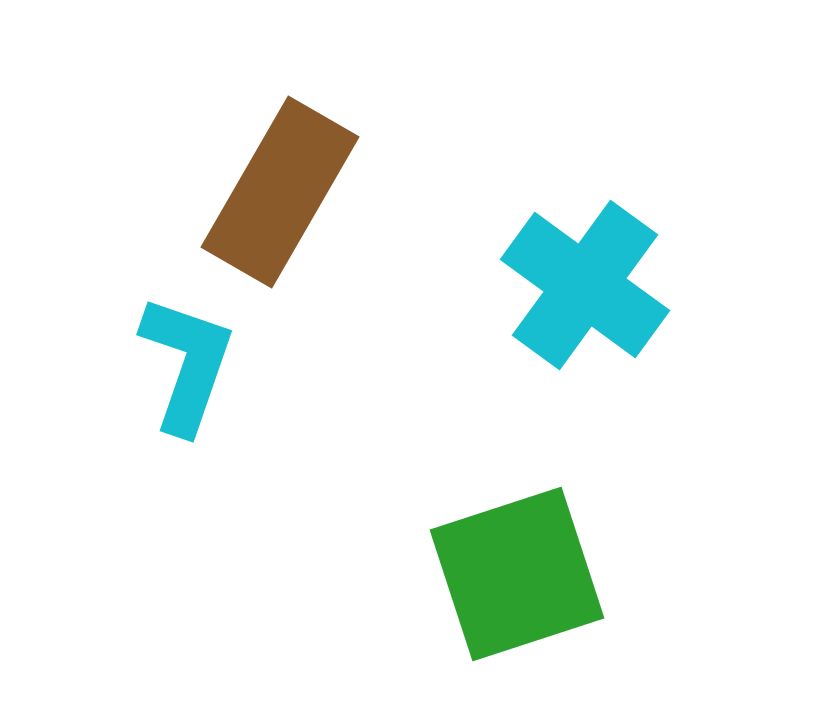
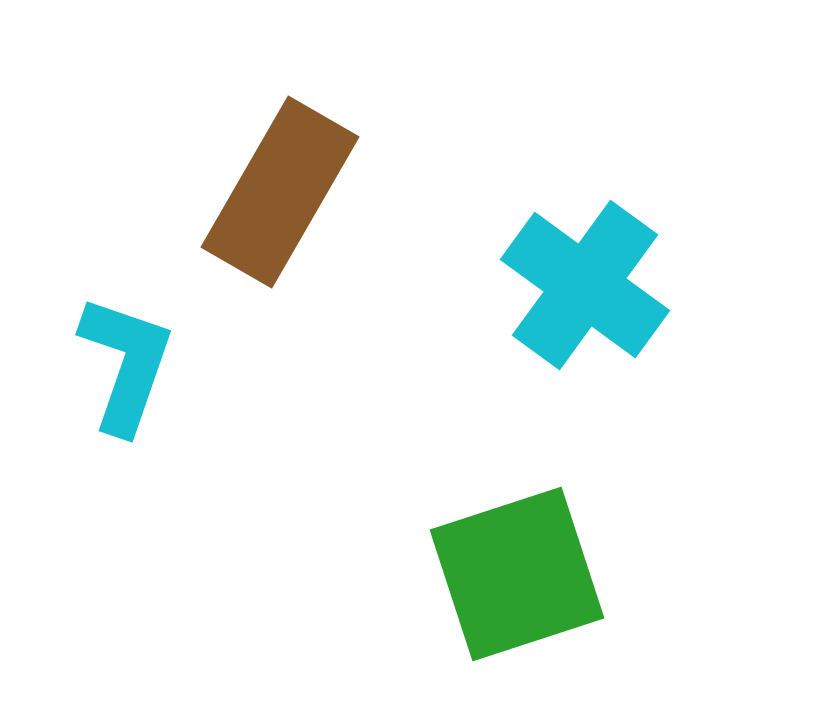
cyan L-shape: moved 61 px left
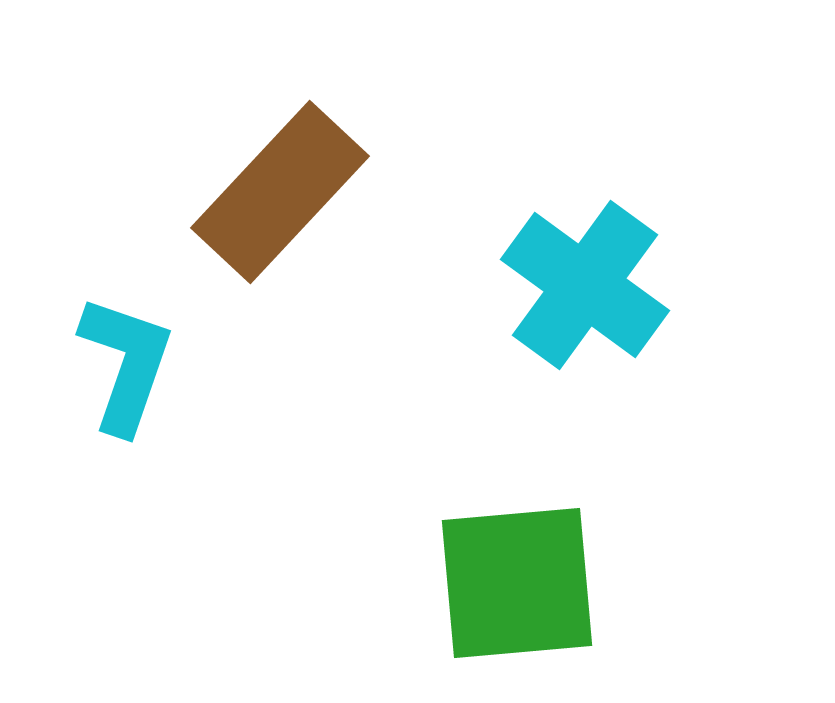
brown rectangle: rotated 13 degrees clockwise
green square: moved 9 px down; rotated 13 degrees clockwise
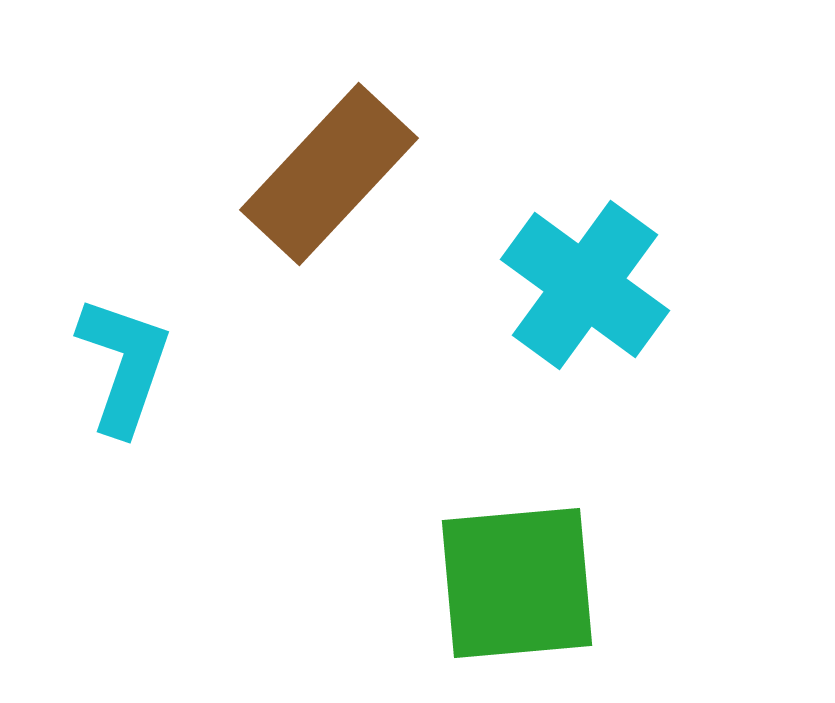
brown rectangle: moved 49 px right, 18 px up
cyan L-shape: moved 2 px left, 1 px down
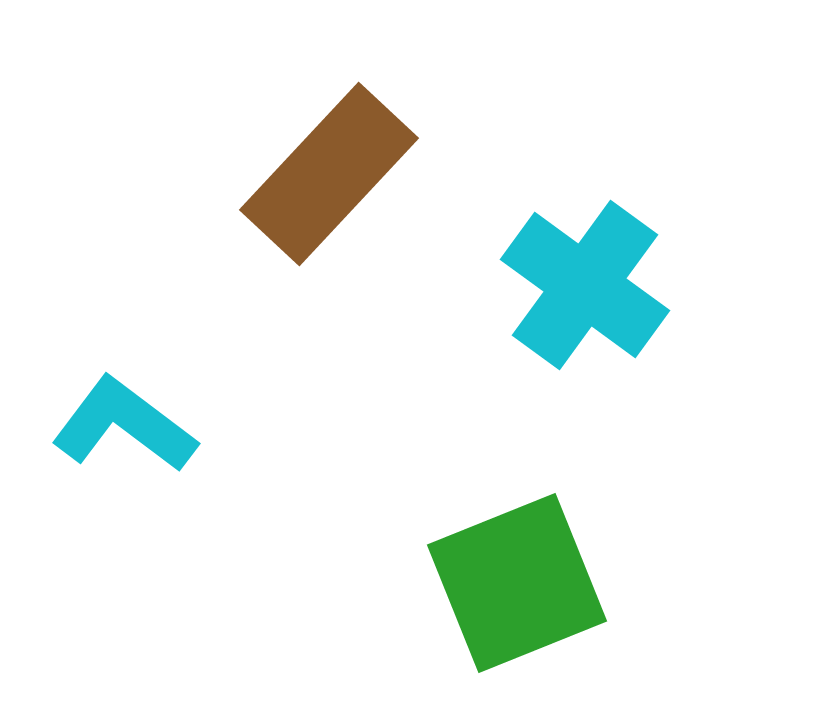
cyan L-shape: moved 60 px down; rotated 72 degrees counterclockwise
green square: rotated 17 degrees counterclockwise
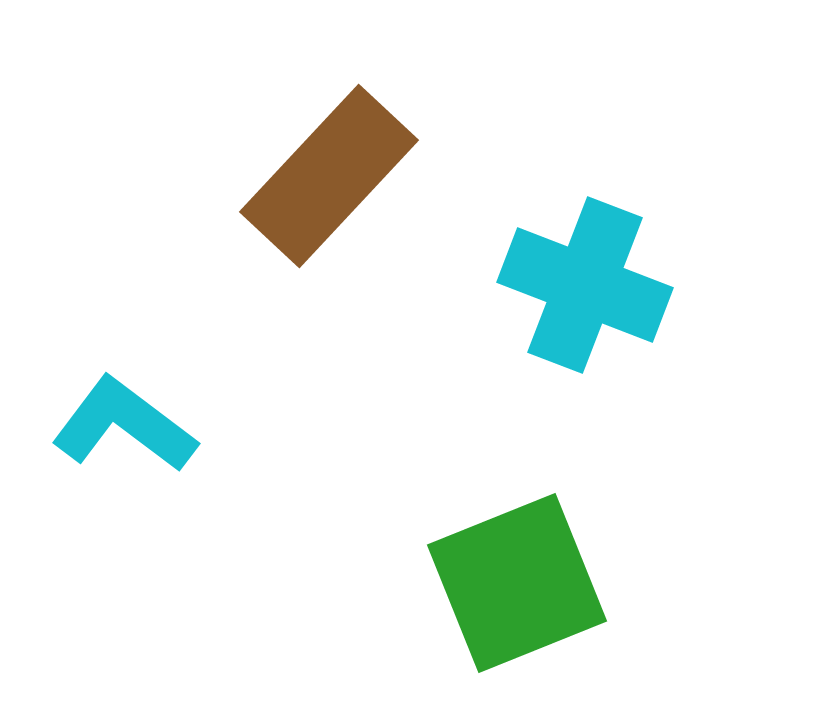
brown rectangle: moved 2 px down
cyan cross: rotated 15 degrees counterclockwise
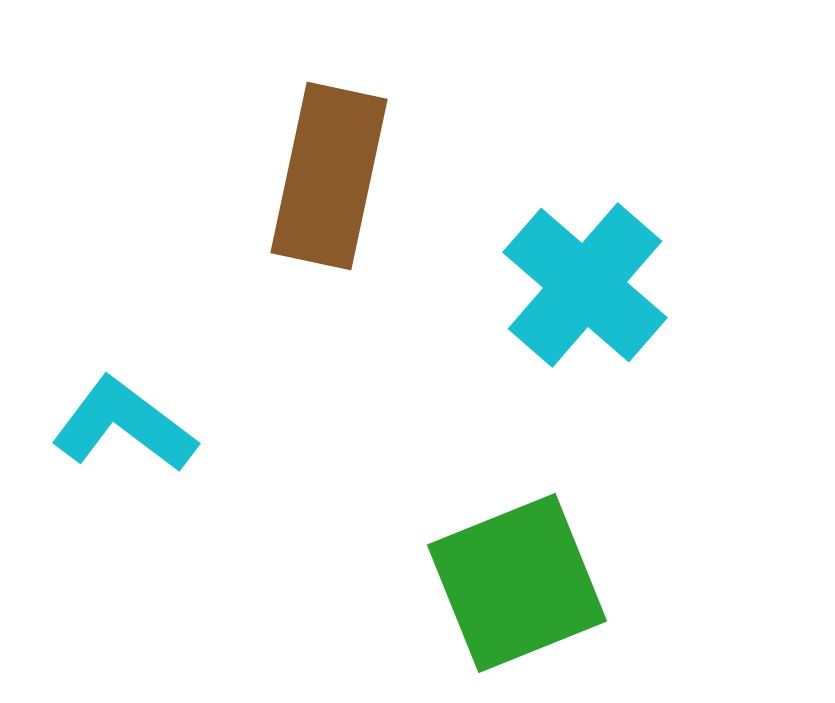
brown rectangle: rotated 31 degrees counterclockwise
cyan cross: rotated 20 degrees clockwise
